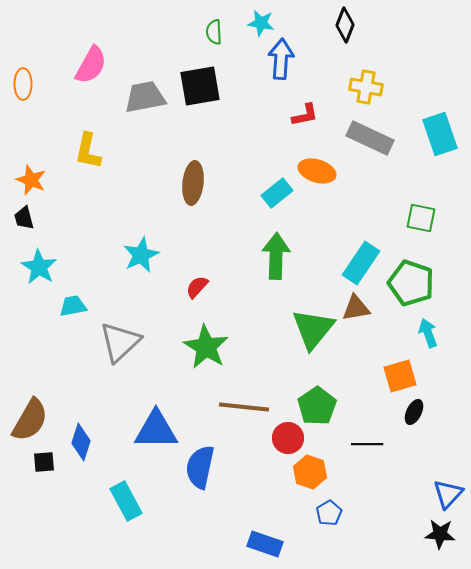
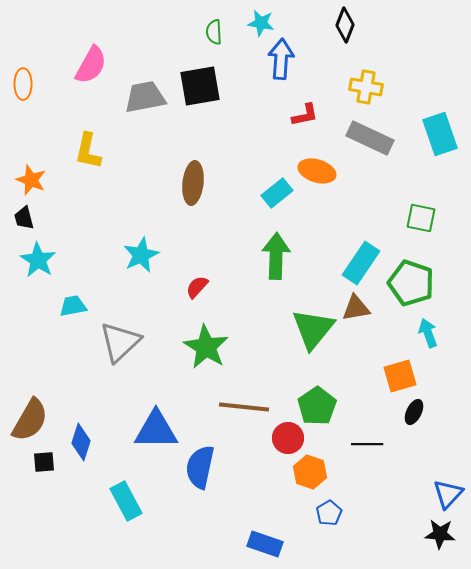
cyan star at (39, 267): moved 1 px left, 7 px up
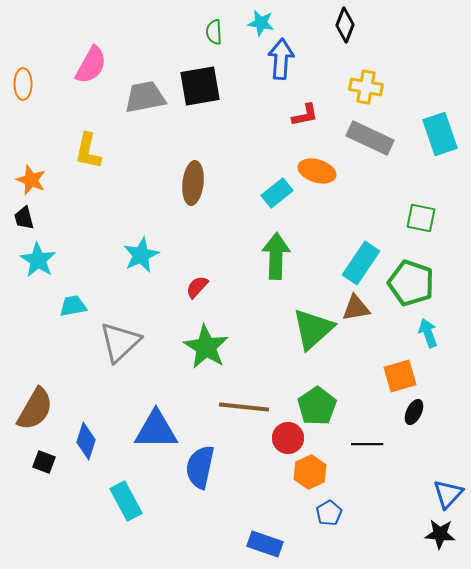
green triangle at (313, 329): rotated 9 degrees clockwise
brown semicircle at (30, 420): moved 5 px right, 11 px up
blue diamond at (81, 442): moved 5 px right, 1 px up
black square at (44, 462): rotated 25 degrees clockwise
orange hexagon at (310, 472): rotated 16 degrees clockwise
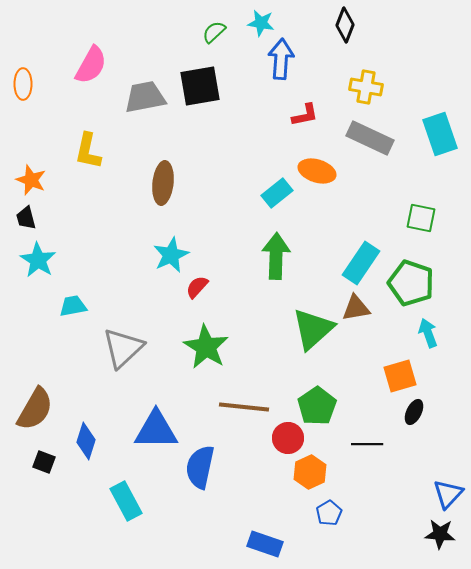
green semicircle at (214, 32): rotated 50 degrees clockwise
brown ellipse at (193, 183): moved 30 px left
black trapezoid at (24, 218): moved 2 px right
cyan star at (141, 255): moved 30 px right
gray triangle at (120, 342): moved 3 px right, 6 px down
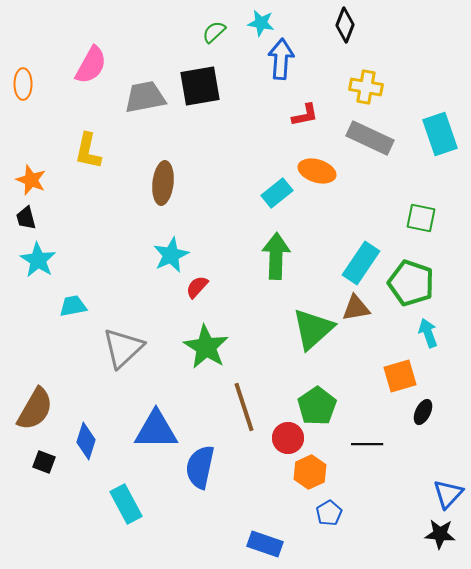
brown line at (244, 407): rotated 66 degrees clockwise
black ellipse at (414, 412): moved 9 px right
cyan rectangle at (126, 501): moved 3 px down
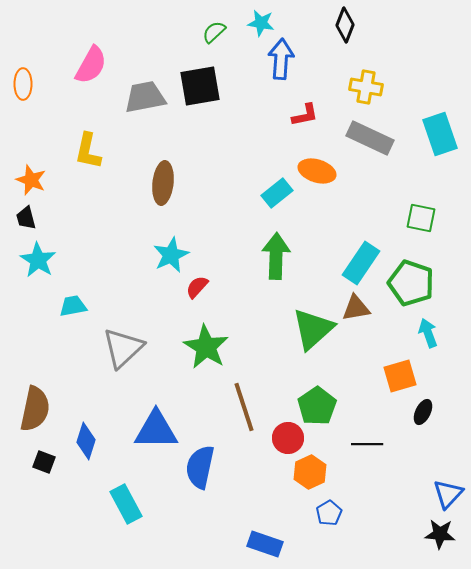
brown semicircle at (35, 409): rotated 18 degrees counterclockwise
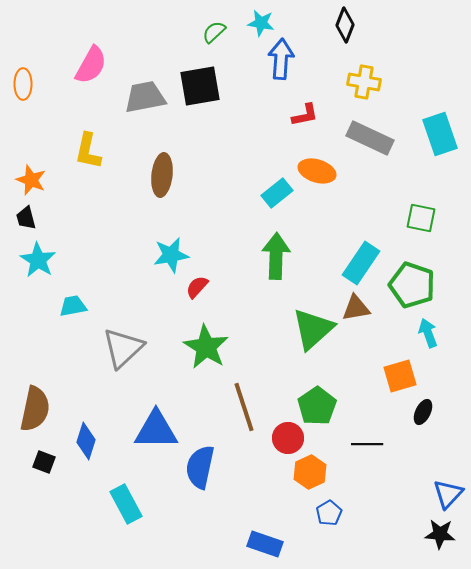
yellow cross at (366, 87): moved 2 px left, 5 px up
brown ellipse at (163, 183): moved 1 px left, 8 px up
cyan star at (171, 255): rotated 15 degrees clockwise
green pentagon at (411, 283): moved 1 px right, 2 px down
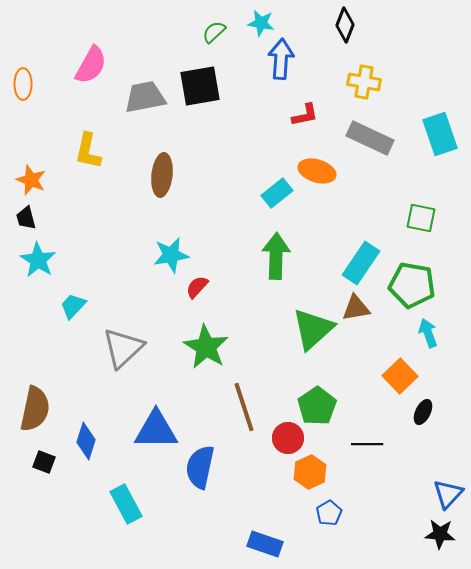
green pentagon at (412, 285): rotated 9 degrees counterclockwise
cyan trapezoid at (73, 306): rotated 36 degrees counterclockwise
orange square at (400, 376): rotated 28 degrees counterclockwise
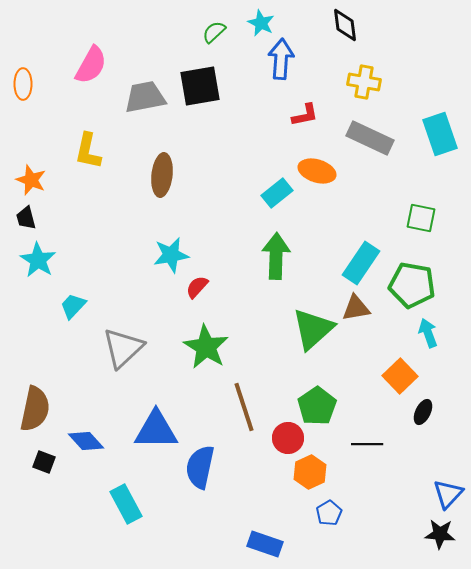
cyan star at (261, 23): rotated 16 degrees clockwise
black diamond at (345, 25): rotated 28 degrees counterclockwise
blue diamond at (86, 441): rotated 60 degrees counterclockwise
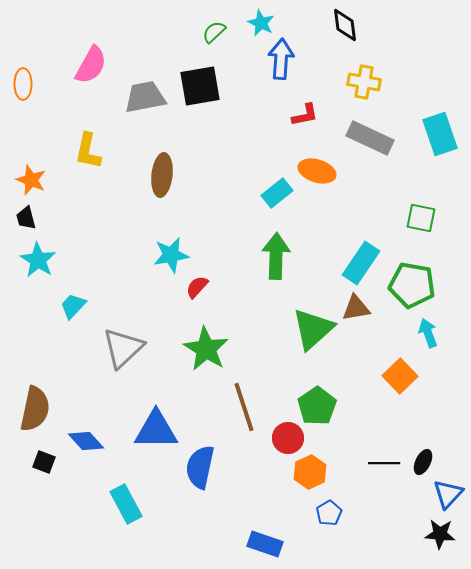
green star at (206, 347): moved 2 px down
black ellipse at (423, 412): moved 50 px down
black line at (367, 444): moved 17 px right, 19 px down
